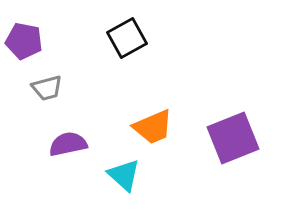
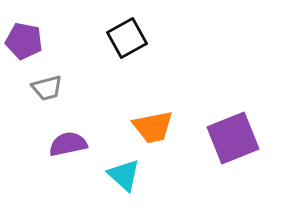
orange trapezoid: rotated 12 degrees clockwise
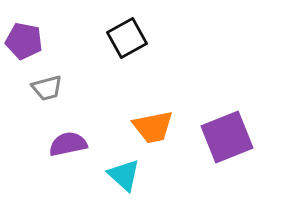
purple square: moved 6 px left, 1 px up
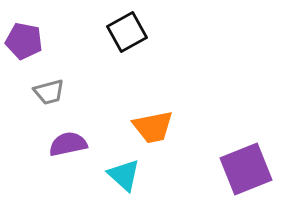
black square: moved 6 px up
gray trapezoid: moved 2 px right, 4 px down
purple square: moved 19 px right, 32 px down
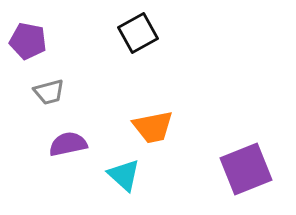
black square: moved 11 px right, 1 px down
purple pentagon: moved 4 px right
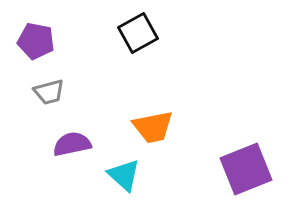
purple pentagon: moved 8 px right
purple semicircle: moved 4 px right
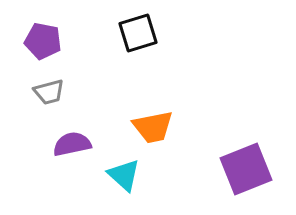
black square: rotated 12 degrees clockwise
purple pentagon: moved 7 px right
